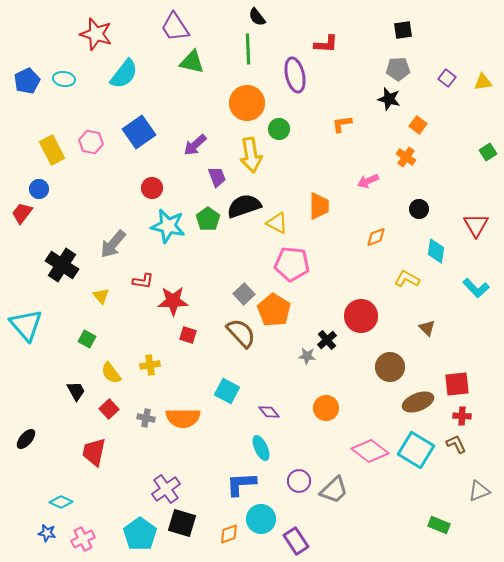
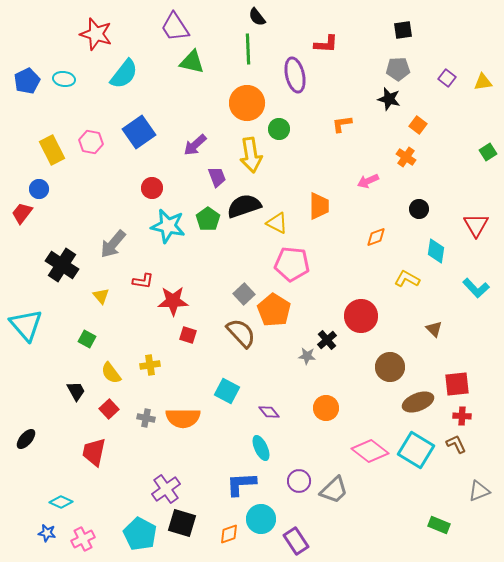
brown triangle at (427, 328): moved 7 px right, 1 px down
cyan pentagon at (140, 534): rotated 8 degrees counterclockwise
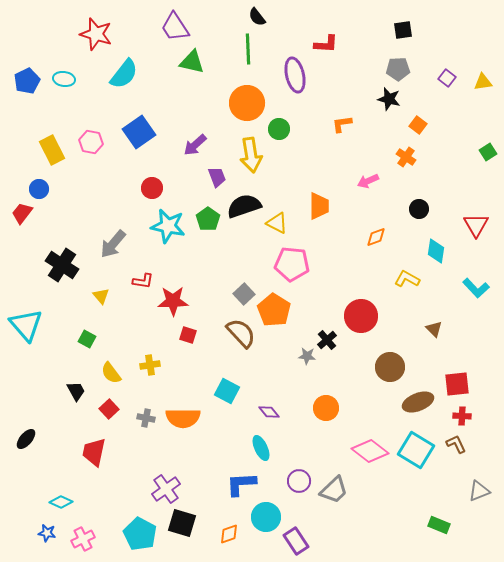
cyan circle at (261, 519): moved 5 px right, 2 px up
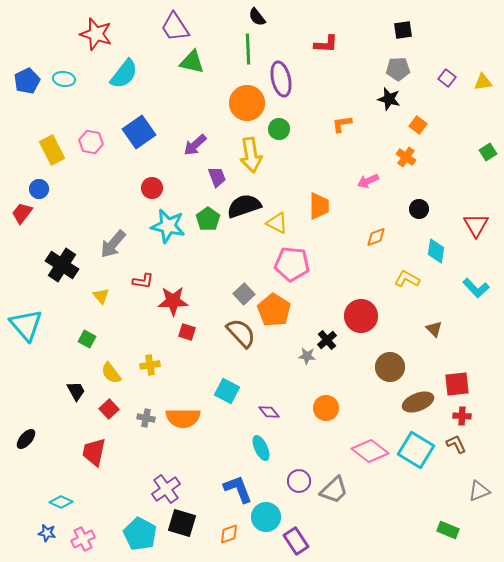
purple ellipse at (295, 75): moved 14 px left, 4 px down
red square at (188, 335): moved 1 px left, 3 px up
blue L-shape at (241, 484): moved 3 px left, 5 px down; rotated 72 degrees clockwise
green rectangle at (439, 525): moved 9 px right, 5 px down
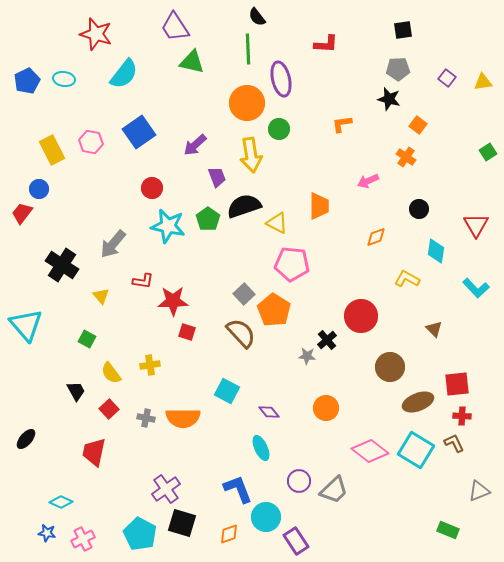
brown L-shape at (456, 444): moved 2 px left, 1 px up
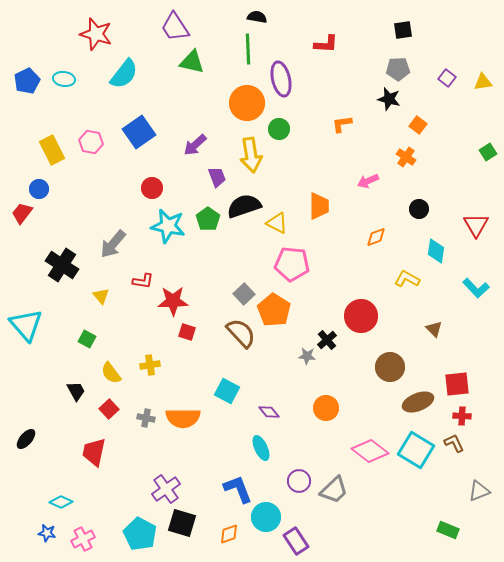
black semicircle at (257, 17): rotated 138 degrees clockwise
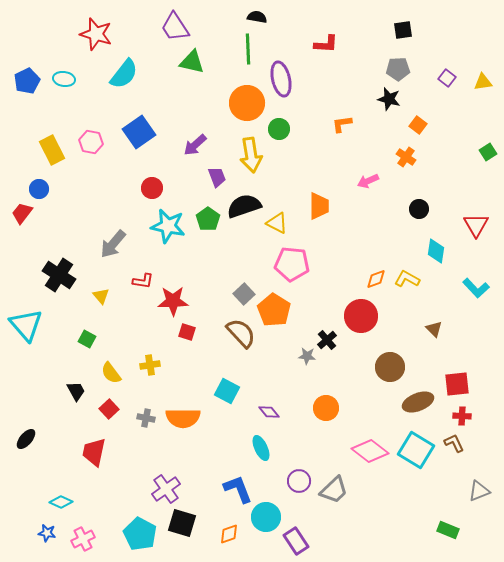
orange diamond at (376, 237): moved 42 px down
black cross at (62, 265): moved 3 px left, 10 px down
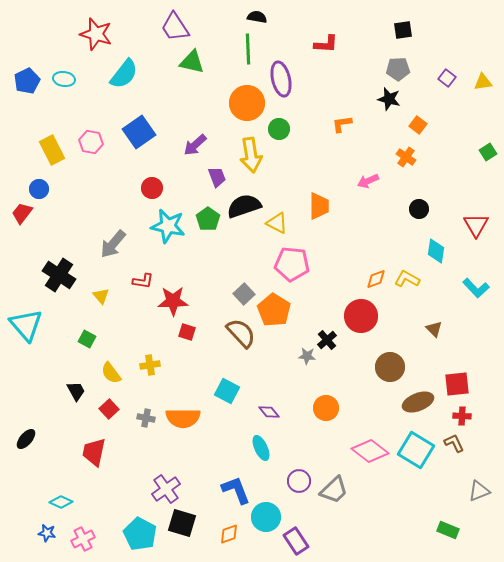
blue L-shape at (238, 489): moved 2 px left, 1 px down
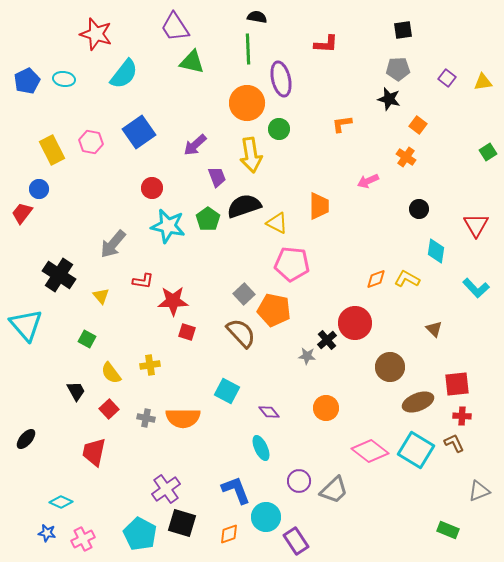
orange pentagon at (274, 310): rotated 20 degrees counterclockwise
red circle at (361, 316): moved 6 px left, 7 px down
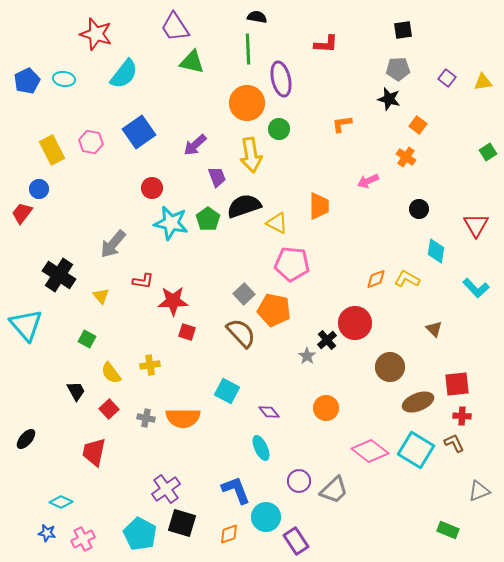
cyan star at (168, 226): moved 3 px right, 3 px up
gray star at (307, 356): rotated 30 degrees clockwise
